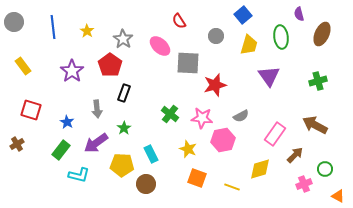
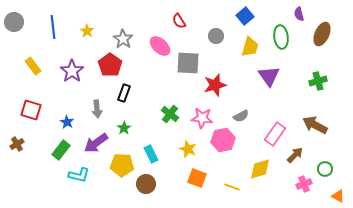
blue square at (243, 15): moved 2 px right, 1 px down
yellow trapezoid at (249, 45): moved 1 px right, 2 px down
yellow rectangle at (23, 66): moved 10 px right
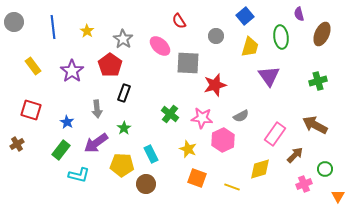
pink hexagon at (223, 140): rotated 15 degrees counterclockwise
orange triangle at (338, 196): rotated 32 degrees clockwise
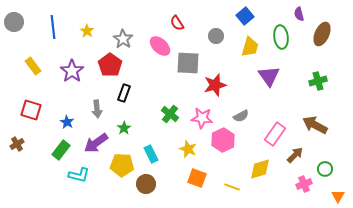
red semicircle at (179, 21): moved 2 px left, 2 px down
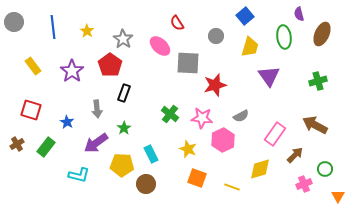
green ellipse at (281, 37): moved 3 px right
green rectangle at (61, 150): moved 15 px left, 3 px up
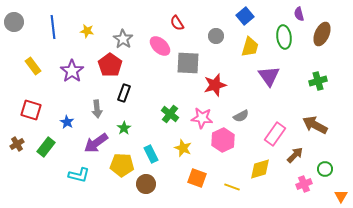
yellow star at (87, 31): rotated 24 degrees counterclockwise
yellow star at (188, 149): moved 5 px left, 1 px up
orange triangle at (338, 196): moved 3 px right
